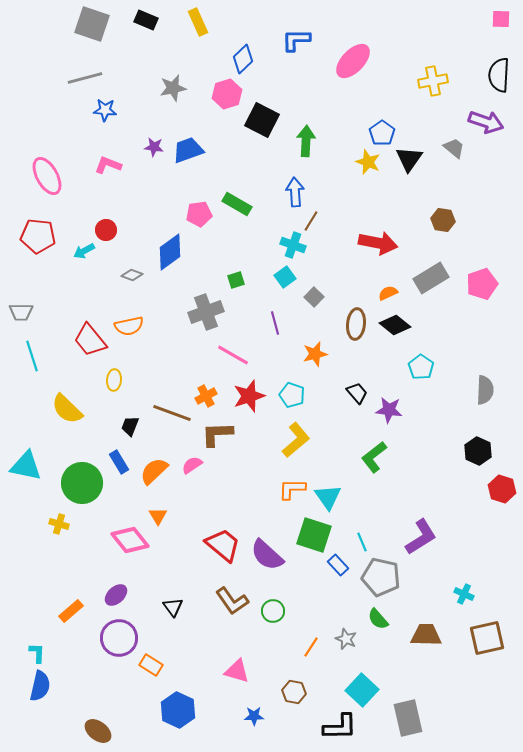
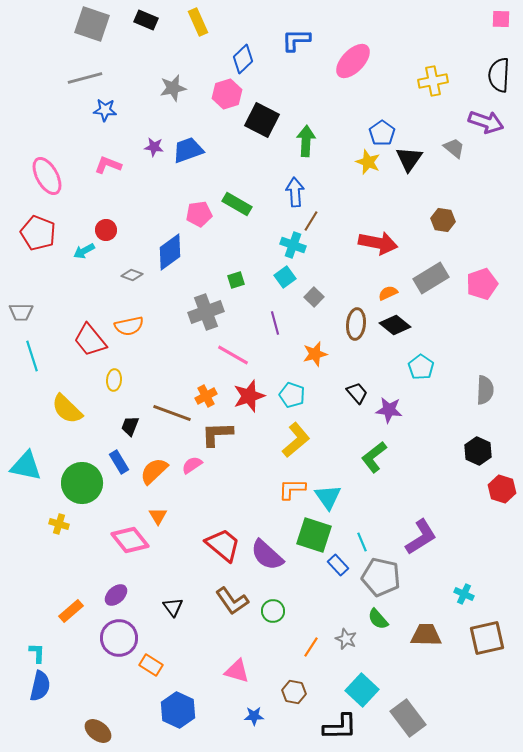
red pentagon at (38, 236): moved 3 px up; rotated 16 degrees clockwise
gray rectangle at (408, 718): rotated 24 degrees counterclockwise
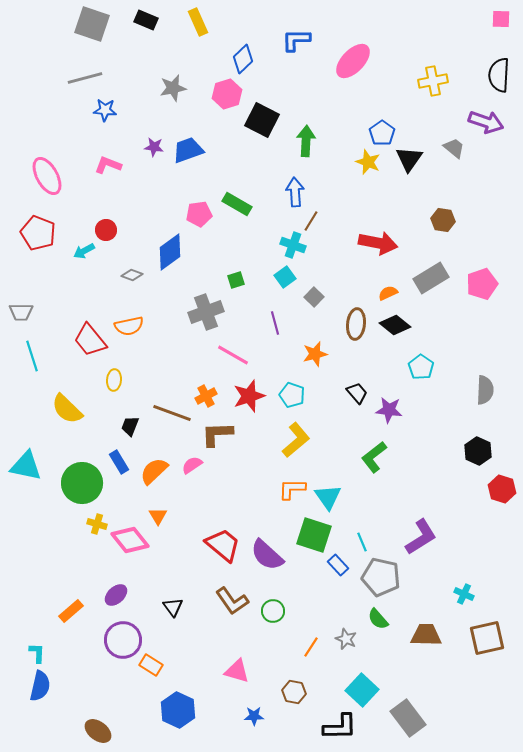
yellow cross at (59, 524): moved 38 px right
purple circle at (119, 638): moved 4 px right, 2 px down
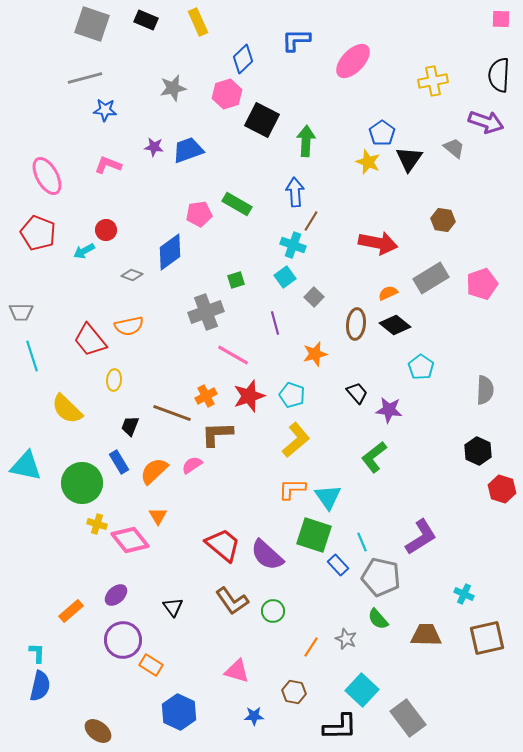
blue hexagon at (178, 710): moved 1 px right, 2 px down
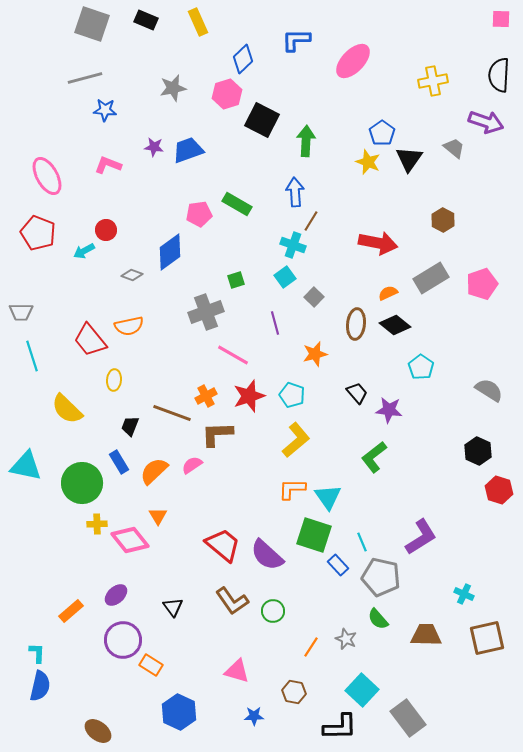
brown hexagon at (443, 220): rotated 20 degrees clockwise
gray semicircle at (485, 390): moved 4 px right; rotated 60 degrees counterclockwise
red hexagon at (502, 489): moved 3 px left, 1 px down
yellow cross at (97, 524): rotated 18 degrees counterclockwise
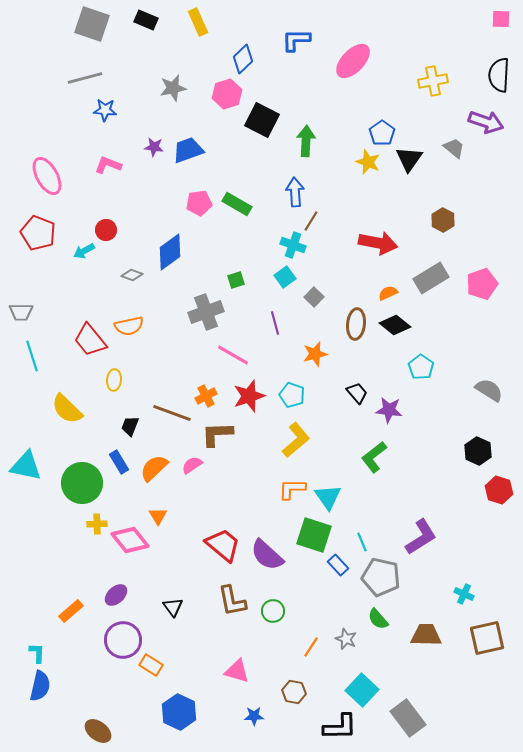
pink pentagon at (199, 214): moved 11 px up
orange semicircle at (154, 471): moved 3 px up
brown L-shape at (232, 601): rotated 24 degrees clockwise
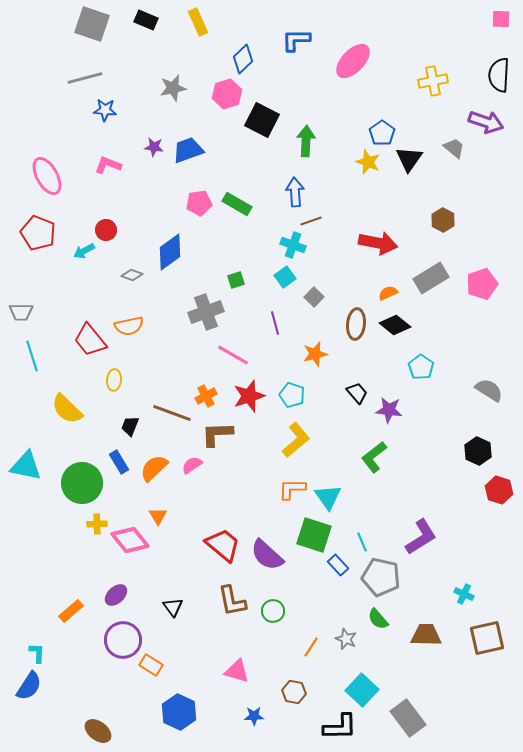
brown line at (311, 221): rotated 40 degrees clockwise
blue semicircle at (40, 686): moved 11 px left; rotated 20 degrees clockwise
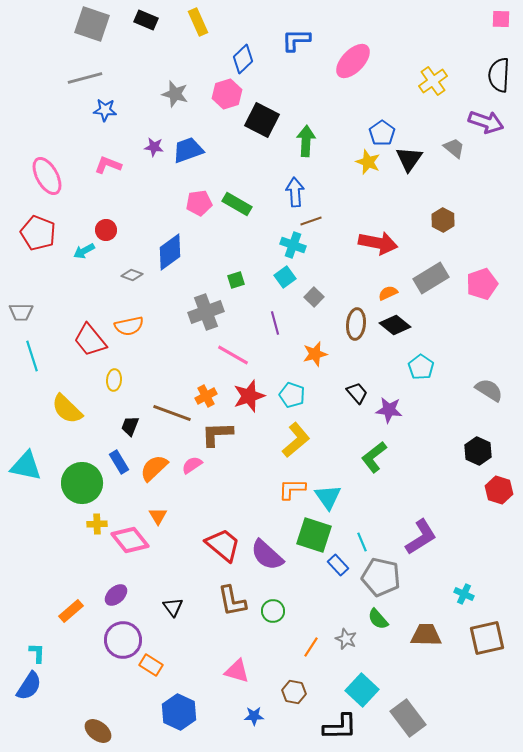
yellow cross at (433, 81): rotated 24 degrees counterclockwise
gray star at (173, 88): moved 2 px right, 6 px down; rotated 28 degrees clockwise
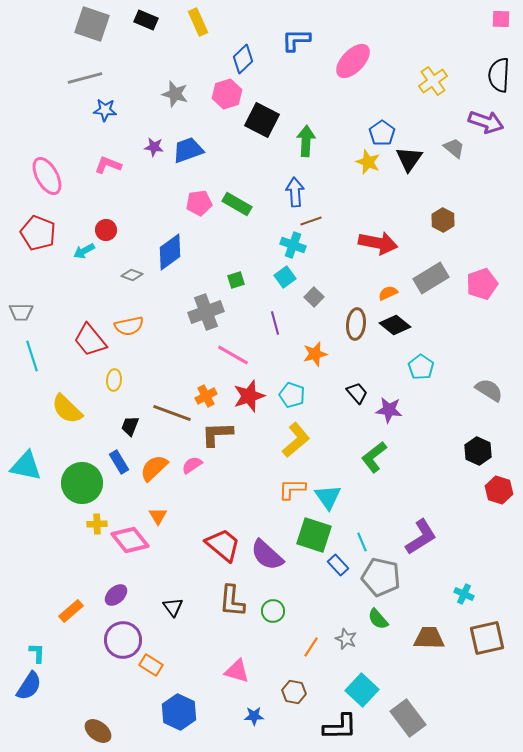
brown L-shape at (232, 601): rotated 16 degrees clockwise
brown trapezoid at (426, 635): moved 3 px right, 3 px down
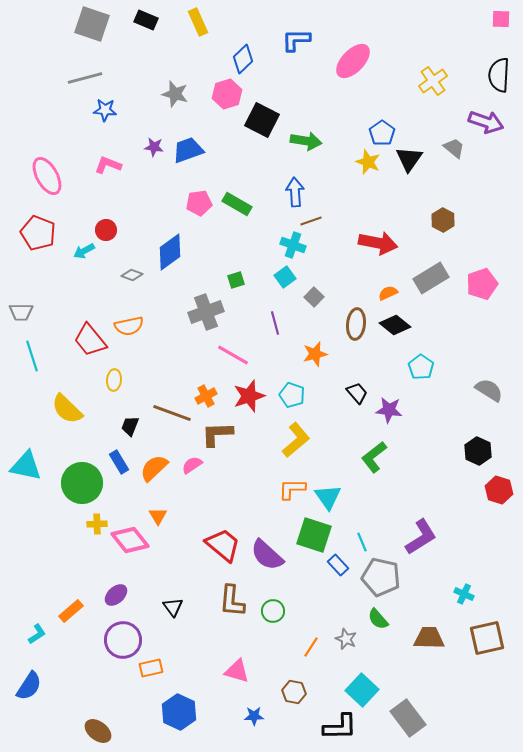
green arrow at (306, 141): rotated 96 degrees clockwise
cyan L-shape at (37, 653): moved 19 px up; rotated 55 degrees clockwise
orange rectangle at (151, 665): moved 3 px down; rotated 45 degrees counterclockwise
